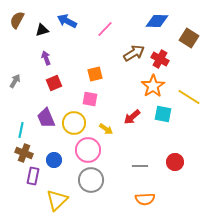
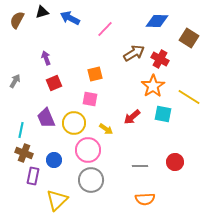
blue arrow: moved 3 px right, 3 px up
black triangle: moved 18 px up
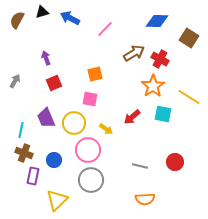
gray line: rotated 14 degrees clockwise
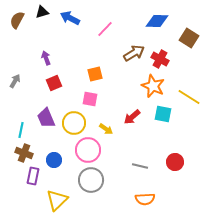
orange star: rotated 15 degrees counterclockwise
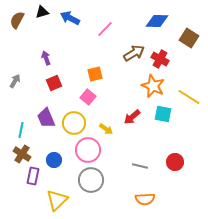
pink square: moved 2 px left, 2 px up; rotated 28 degrees clockwise
brown cross: moved 2 px left, 1 px down; rotated 12 degrees clockwise
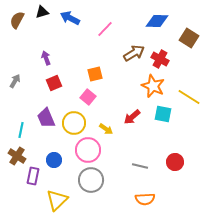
brown cross: moved 5 px left, 2 px down
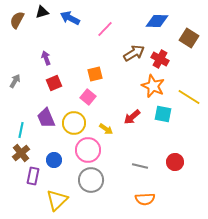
brown cross: moved 4 px right, 3 px up; rotated 18 degrees clockwise
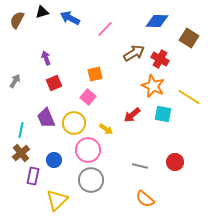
red arrow: moved 2 px up
orange semicircle: rotated 42 degrees clockwise
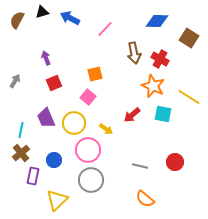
brown arrow: rotated 110 degrees clockwise
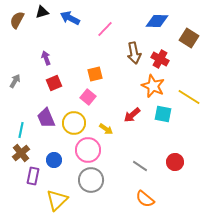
gray line: rotated 21 degrees clockwise
